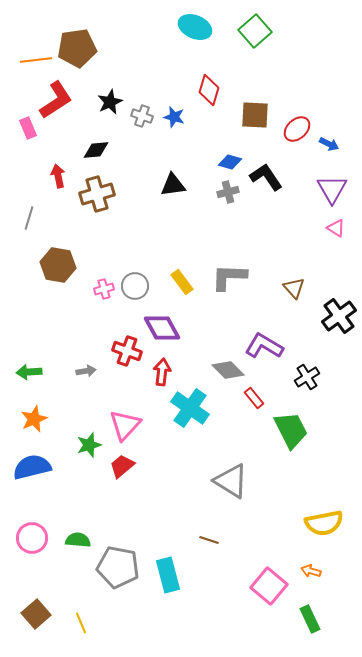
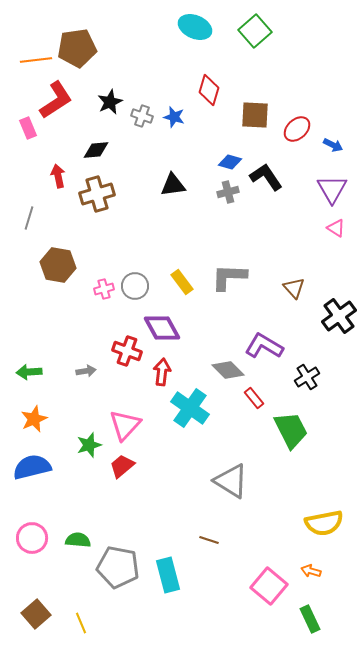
blue arrow at (329, 144): moved 4 px right, 1 px down
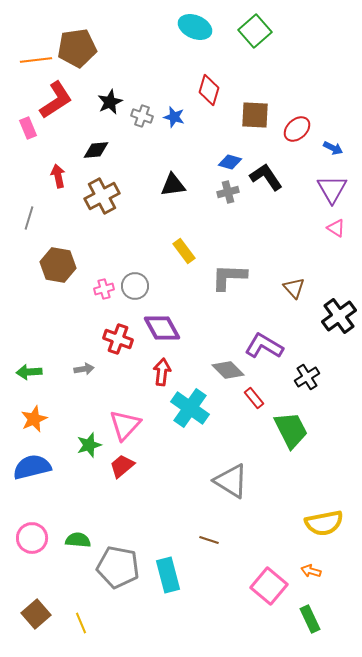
blue arrow at (333, 145): moved 3 px down
brown cross at (97, 194): moved 5 px right, 2 px down; rotated 12 degrees counterclockwise
yellow rectangle at (182, 282): moved 2 px right, 31 px up
red cross at (127, 351): moved 9 px left, 12 px up
gray arrow at (86, 371): moved 2 px left, 2 px up
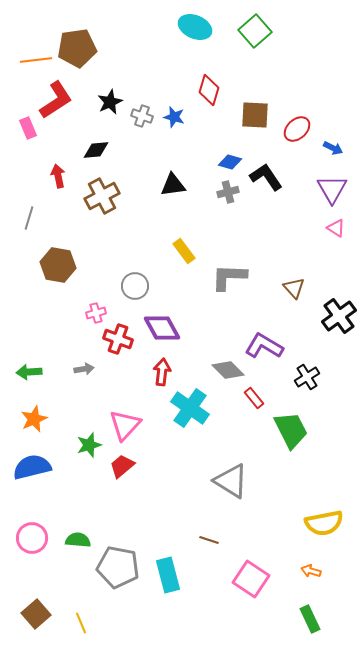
pink cross at (104, 289): moved 8 px left, 24 px down
pink square at (269, 586): moved 18 px left, 7 px up; rotated 6 degrees counterclockwise
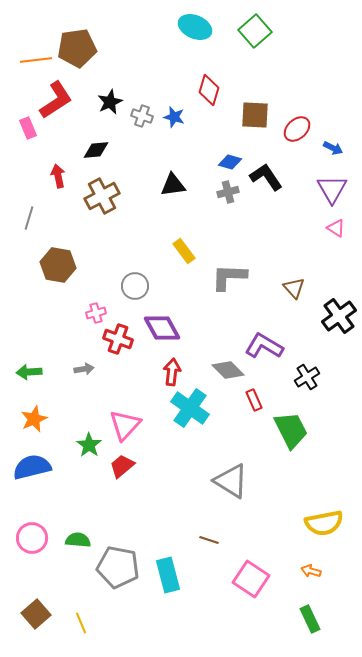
red arrow at (162, 372): moved 10 px right
red rectangle at (254, 398): moved 2 px down; rotated 15 degrees clockwise
green star at (89, 445): rotated 20 degrees counterclockwise
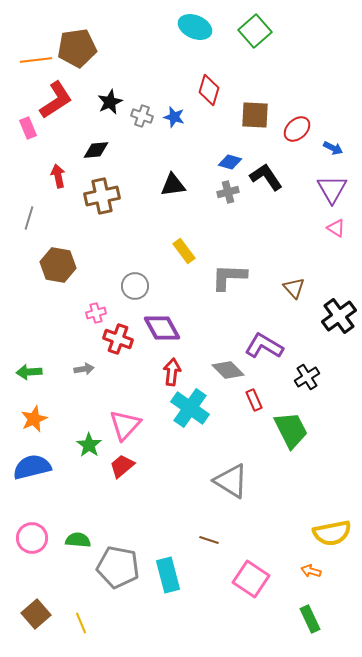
brown cross at (102, 196): rotated 16 degrees clockwise
yellow semicircle at (324, 523): moved 8 px right, 10 px down
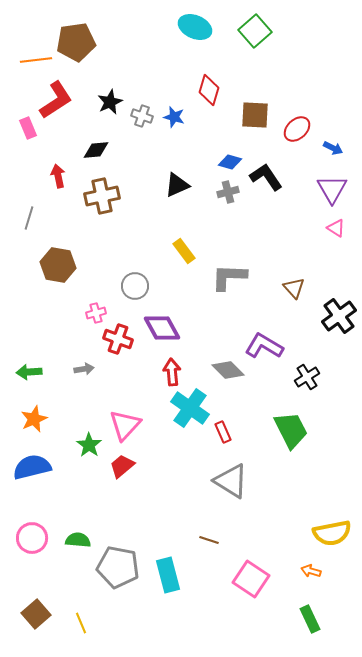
brown pentagon at (77, 48): moved 1 px left, 6 px up
black triangle at (173, 185): moved 4 px right; rotated 16 degrees counterclockwise
red arrow at (172, 372): rotated 12 degrees counterclockwise
red rectangle at (254, 400): moved 31 px left, 32 px down
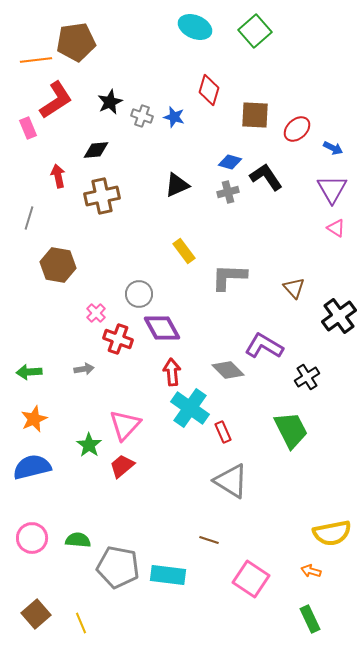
gray circle at (135, 286): moved 4 px right, 8 px down
pink cross at (96, 313): rotated 30 degrees counterclockwise
cyan rectangle at (168, 575): rotated 68 degrees counterclockwise
